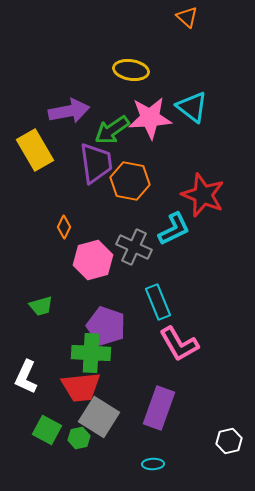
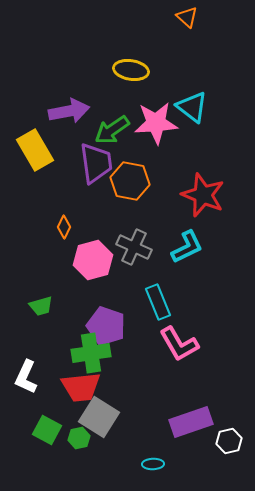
pink star: moved 6 px right, 5 px down
cyan L-shape: moved 13 px right, 18 px down
green cross: rotated 12 degrees counterclockwise
purple rectangle: moved 32 px right, 14 px down; rotated 51 degrees clockwise
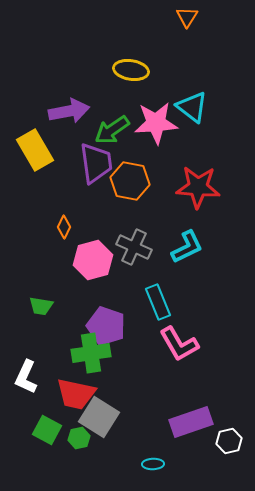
orange triangle: rotated 20 degrees clockwise
red star: moved 5 px left, 8 px up; rotated 18 degrees counterclockwise
green trapezoid: rotated 25 degrees clockwise
red trapezoid: moved 5 px left, 7 px down; rotated 18 degrees clockwise
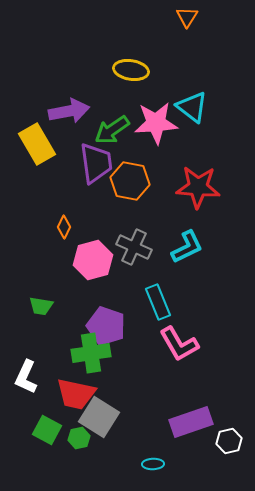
yellow rectangle: moved 2 px right, 6 px up
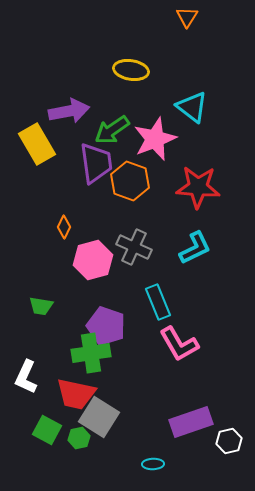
pink star: moved 1 px left, 16 px down; rotated 18 degrees counterclockwise
orange hexagon: rotated 9 degrees clockwise
cyan L-shape: moved 8 px right, 1 px down
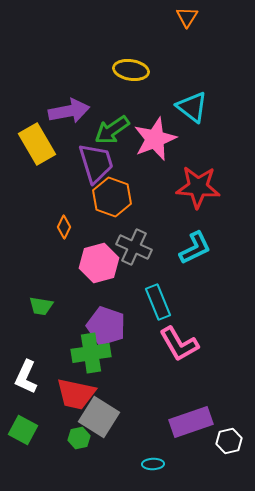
purple trapezoid: rotated 9 degrees counterclockwise
orange hexagon: moved 18 px left, 16 px down
pink hexagon: moved 6 px right, 3 px down
green square: moved 24 px left
